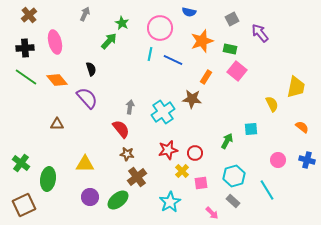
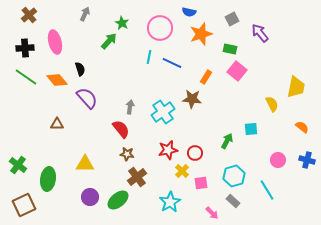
orange star at (202, 41): moved 1 px left, 7 px up
cyan line at (150, 54): moved 1 px left, 3 px down
blue line at (173, 60): moved 1 px left, 3 px down
black semicircle at (91, 69): moved 11 px left
green cross at (21, 163): moved 3 px left, 2 px down
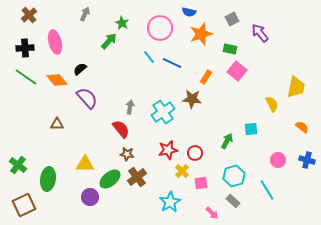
cyan line at (149, 57): rotated 48 degrees counterclockwise
black semicircle at (80, 69): rotated 112 degrees counterclockwise
green ellipse at (118, 200): moved 8 px left, 21 px up
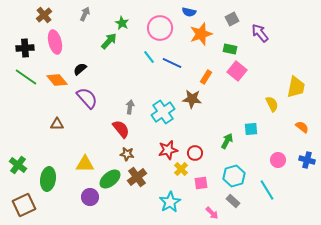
brown cross at (29, 15): moved 15 px right
yellow cross at (182, 171): moved 1 px left, 2 px up
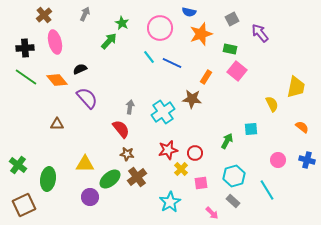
black semicircle at (80, 69): rotated 16 degrees clockwise
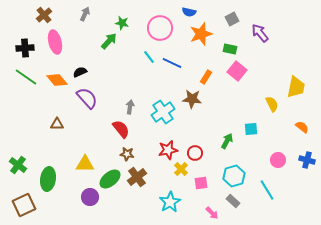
green star at (122, 23): rotated 16 degrees counterclockwise
black semicircle at (80, 69): moved 3 px down
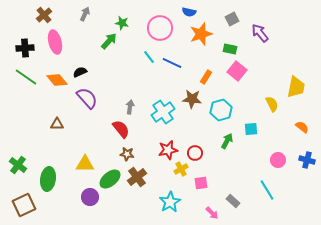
yellow cross at (181, 169): rotated 16 degrees clockwise
cyan hexagon at (234, 176): moved 13 px left, 66 px up
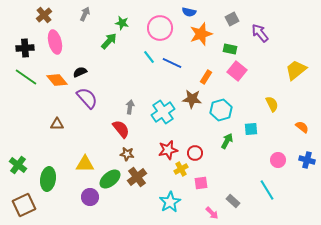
yellow trapezoid at (296, 87): moved 17 px up; rotated 140 degrees counterclockwise
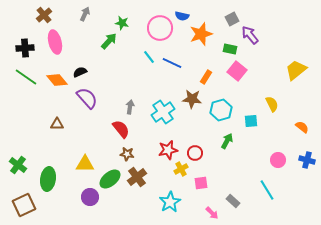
blue semicircle at (189, 12): moved 7 px left, 4 px down
purple arrow at (260, 33): moved 10 px left, 2 px down
cyan square at (251, 129): moved 8 px up
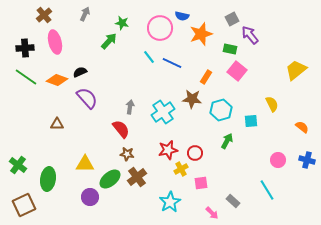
orange diamond at (57, 80): rotated 30 degrees counterclockwise
